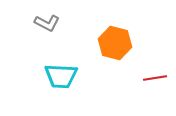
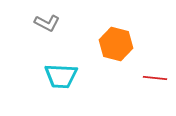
orange hexagon: moved 1 px right, 1 px down
red line: rotated 15 degrees clockwise
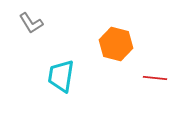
gray L-shape: moved 16 px left; rotated 30 degrees clockwise
cyan trapezoid: rotated 96 degrees clockwise
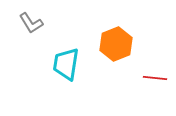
orange hexagon: rotated 24 degrees clockwise
cyan trapezoid: moved 5 px right, 12 px up
